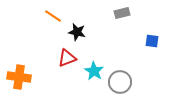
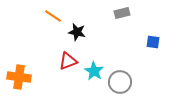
blue square: moved 1 px right, 1 px down
red triangle: moved 1 px right, 3 px down
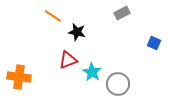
gray rectangle: rotated 14 degrees counterclockwise
blue square: moved 1 px right, 1 px down; rotated 16 degrees clockwise
red triangle: moved 1 px up
cyan star: moved 2 px left, 1 px down
gray circle: moved 2 px left, 2 px down
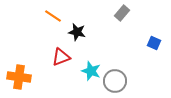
gray rectangle: rotated 21 degrees counterclockwise
red triangle: moved 7 px left, 3 px up
cyan star: moved 1 px left, 1 px up; rotated 12 degrees counterclockwise
gray circle: moved 3 px left, 3 px up
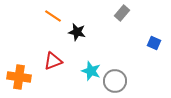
red triangle: moved 8 px left, 4 px down
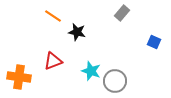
blue square: moved 1 px up
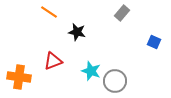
orange line: moved 4 px left, 4 px up
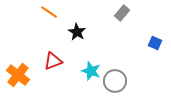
black star: rotated 18 degrees clockwise
blue square: moved 1 px right, 1 px down
orange cross: moved 1 px left, 2 px up; rotated 30 degrees clockwise
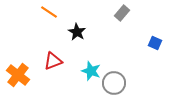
gray circle: moved 1 px left, 2 px down
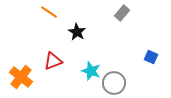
blue square: moved 4 px left, 14 px down
orange cross: moved 3 px right, 2 px down
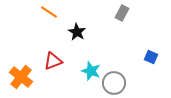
gray rectangle: rotated 14 degrees counterclockwise
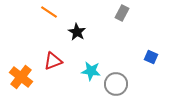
cyan star: rotated 12 degrees counterclockwise
gray circle: moved 2 px right, 1 px down
